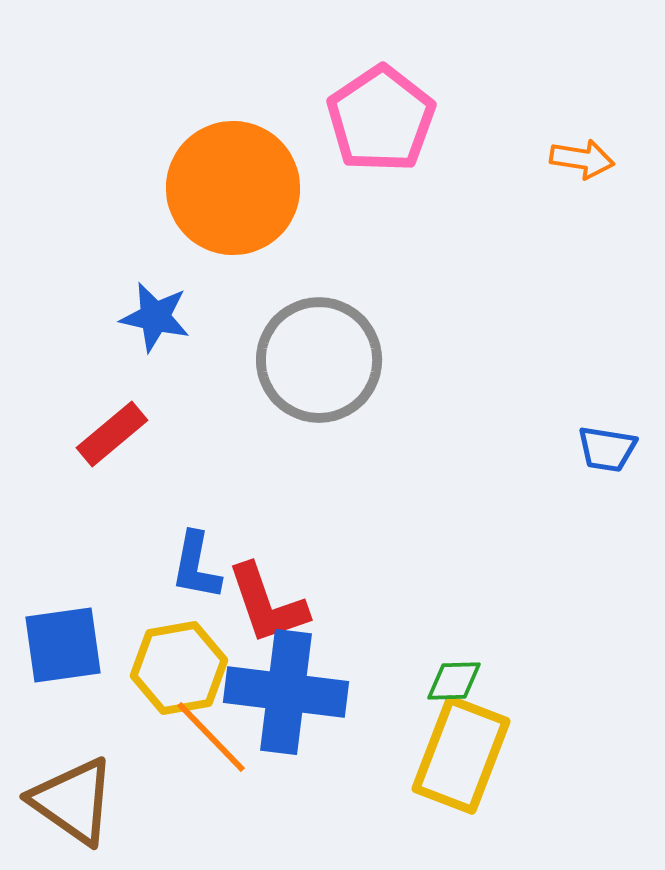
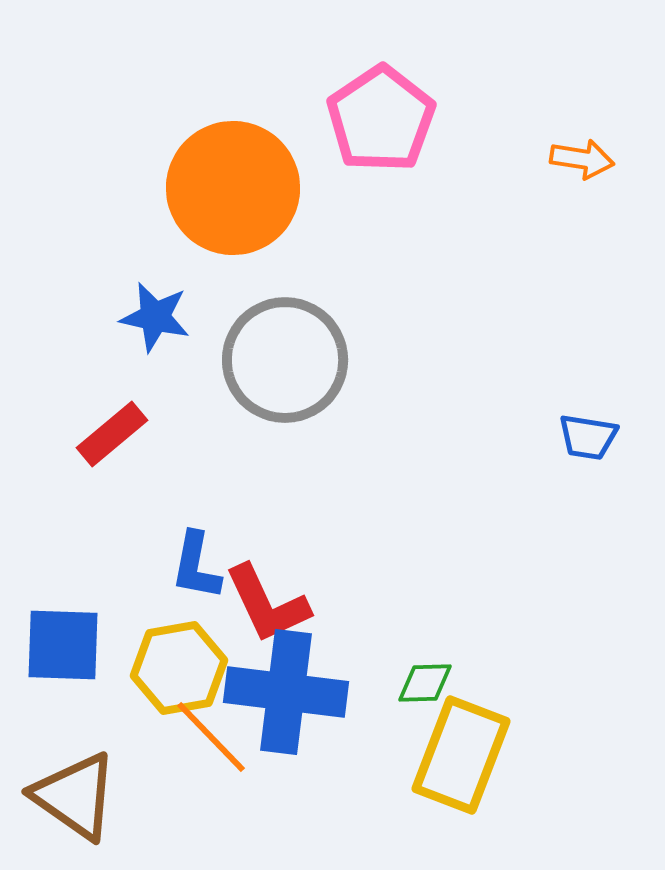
gray circle: moved 34 px left
blue trapezoid: moved 19 px left, 12 px up
red L-shape: rotated 6 degrees counterclockwise
blue square: rotated 10 degrees clockwise
green diamond: moved 29 px left, 2 px down
brown triangle: moved 2 px right, 5 px up
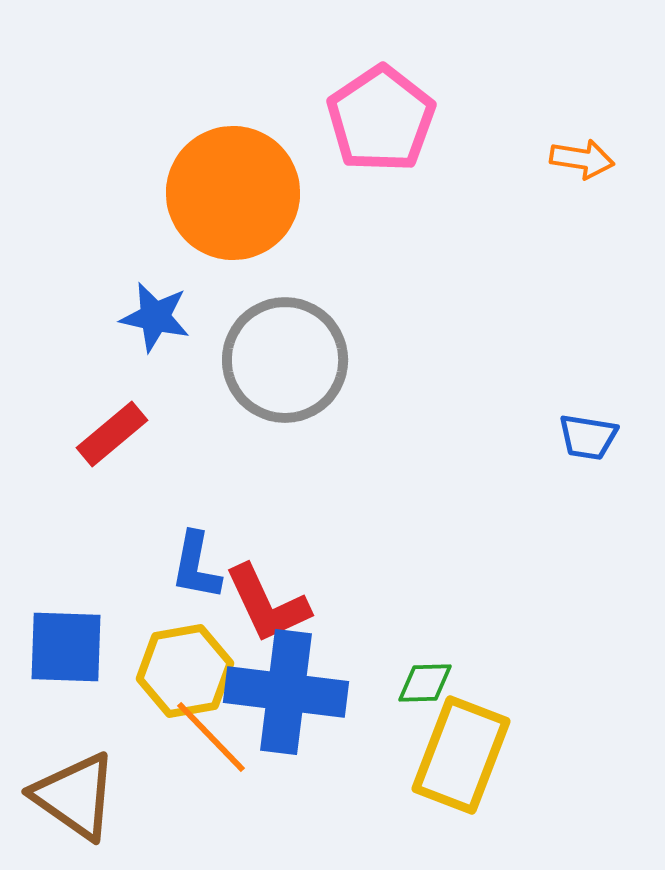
orange circle: moved 5 px down
blue square: moved 3 px right, 2 px down
yellow hexagon: moved 6 px right, 3 px down
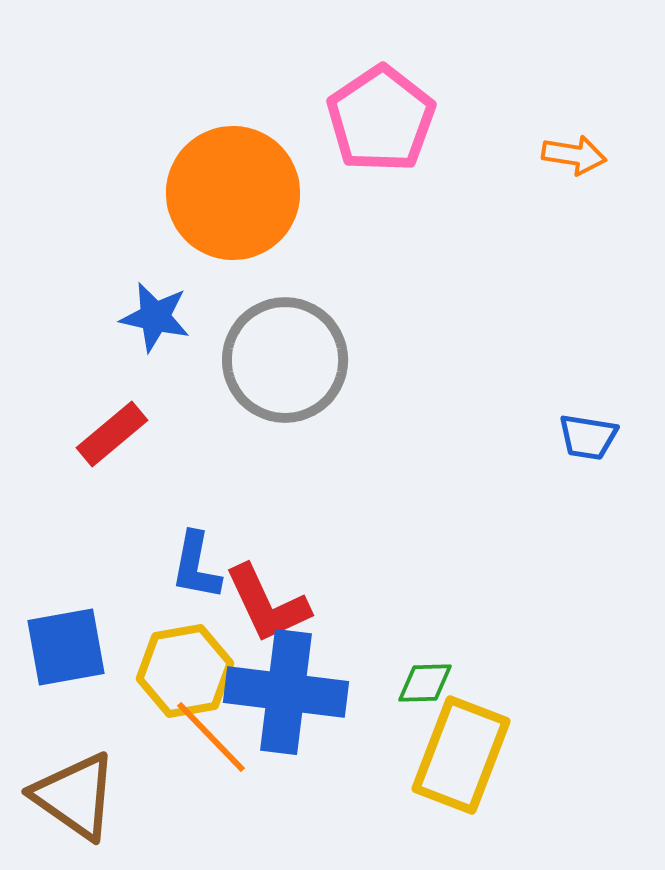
orange arrow: moved 8 px left, 4 px up
blue square: rotated 12 degrees counterclockwise
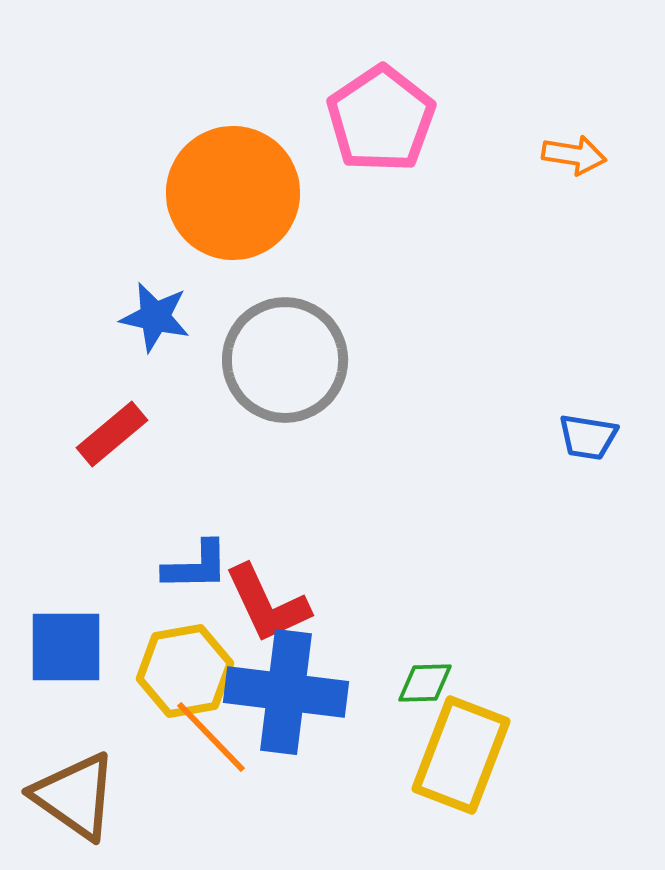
blue L-shape: rotated 102 degrees counterclockwise
blue square: rotated 10 degrees clockwise
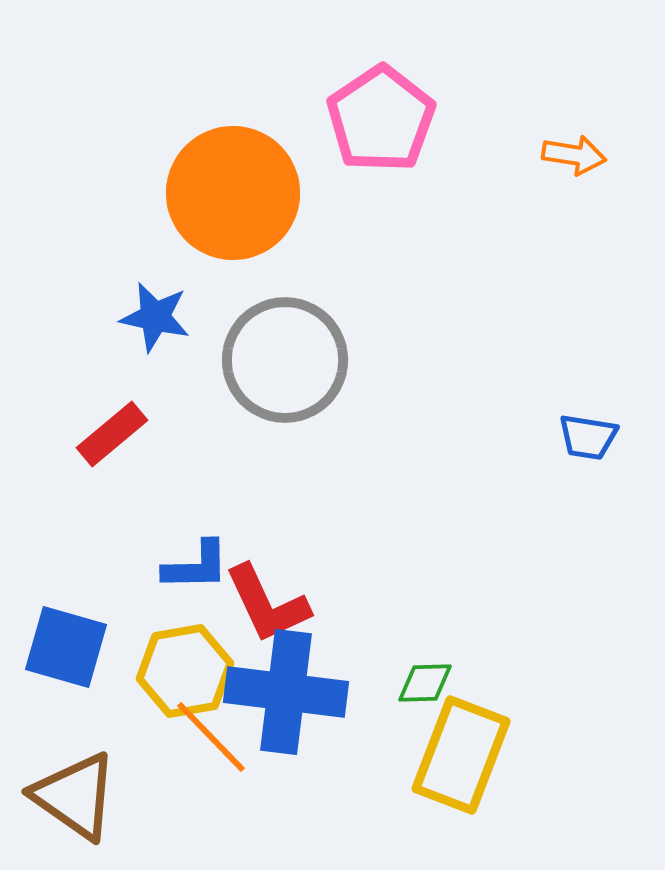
blue square: rotated 16 degrees clockwise
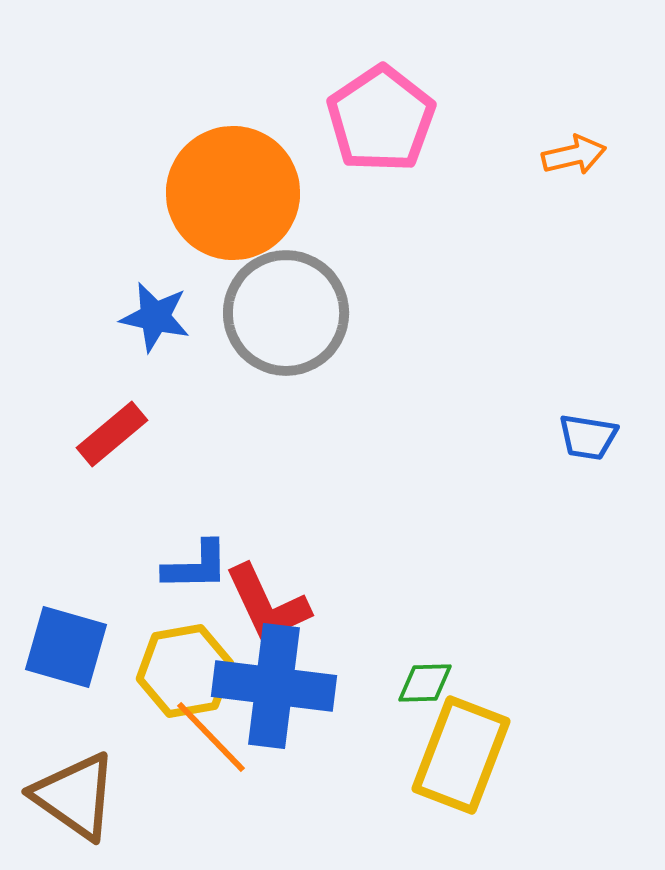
orange arrow: rotated 22 degrees counterclockwise
gray circle: moved 1 px right, 47 px up
blue cross: moved 12 px left, 6 px up
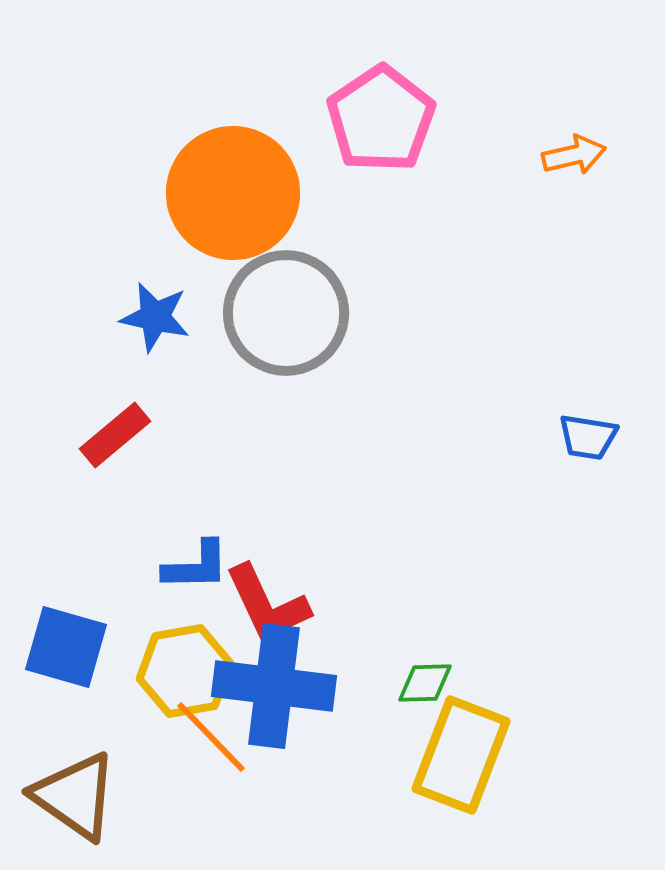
red rectangle: moved 3 px right, 1 px down
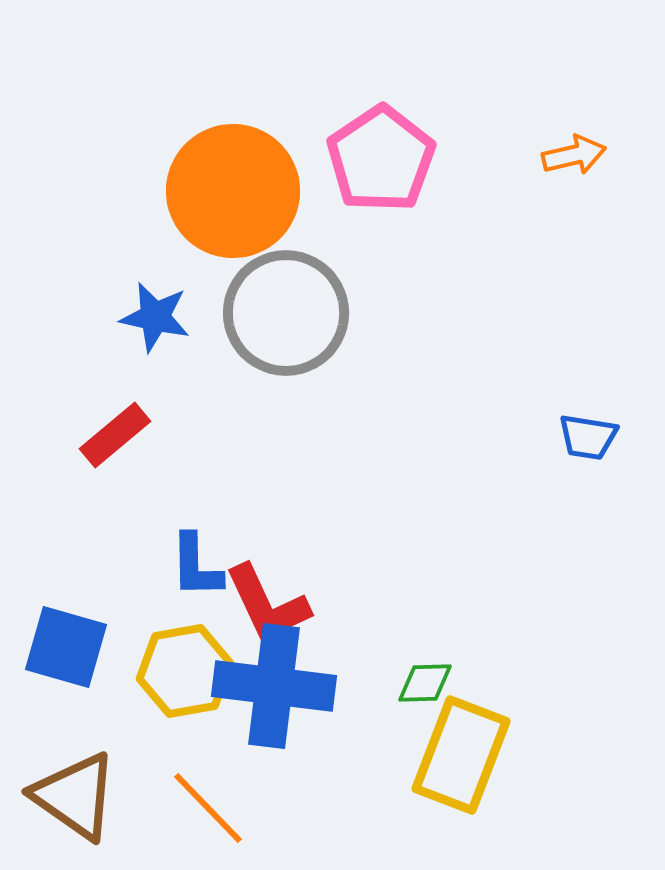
pink pentagon: moved 40 px down
orange circle: moved 2 px up
blue L-shape: rotated 90 degrees clockwise
orange line: moved 3 px left, 71 px down
